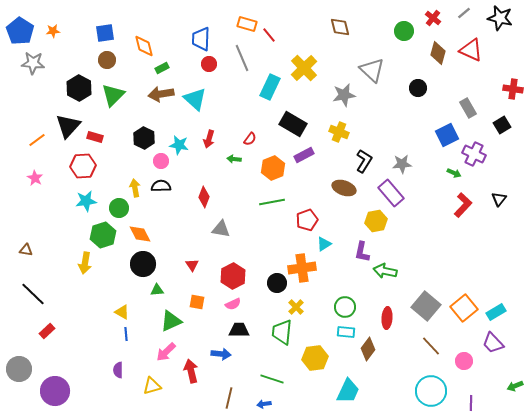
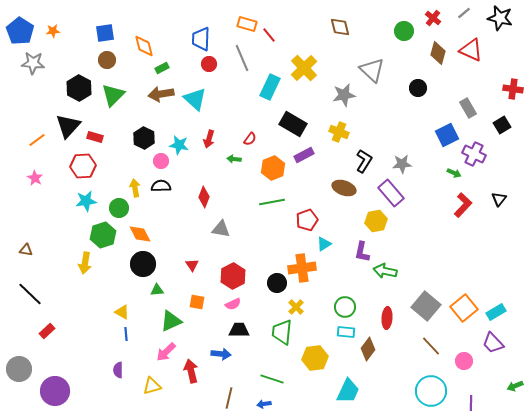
black line at (33, 294): moved 3 px left
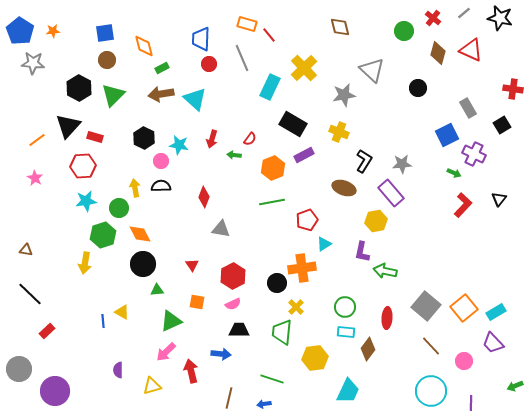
red arrow at (209, 139): moved 3 px right
green arrow at (234, 159): moved 4 px up
blue line at (126, 334): moved 23 px left, 13 px up
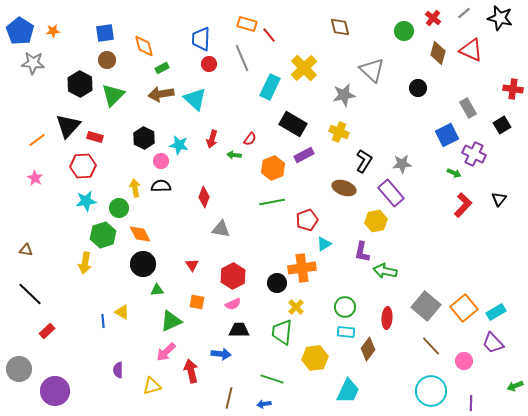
black hexagon at (79, 88): moved 1 px right, 4 px up
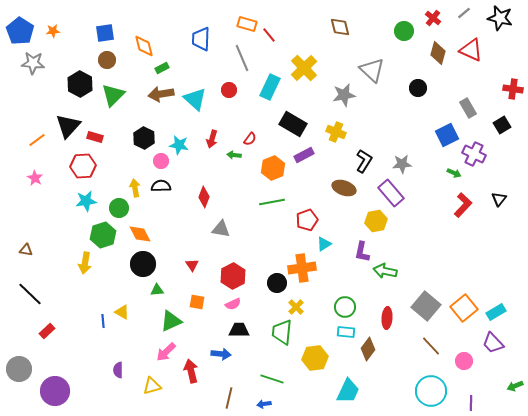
red circle at (209, 64): moved 20 px right, 26 px down
yellow cross at (339, 132): moved 3 px left
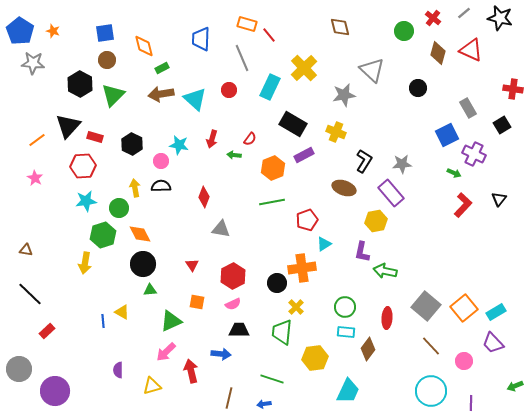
orange star at (53, 31): rotated 24 degrees clockwise
black hexagon at (144, 138): moved 12 px left, 6 px down
green triangle at (157, 290): moved 7 px left
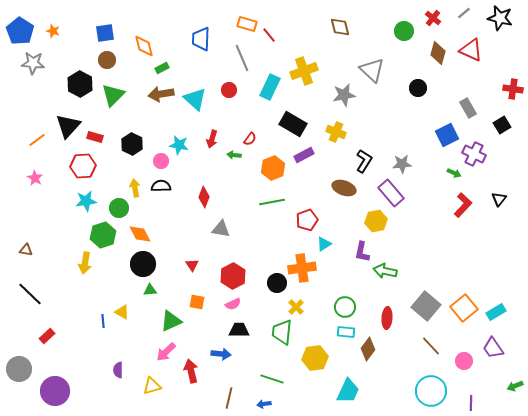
yellow cross at (304, 68): moved 3 px down; rotated 24 degrees clockwise
red rectangle at (47, 331): moved 5 px down
purple trapezoid at (493, 343): moved 5 px down; rotated 10 degrees clockwise
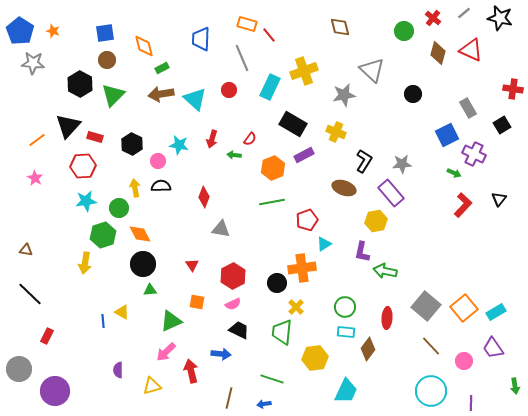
black circle at (418, 88): moved 5 px left, 6 px down
pink circle at (161, 161): moved 3 px left
black trapezoid at (239, 330): rotated 25 degrees clockwise
red rectangle at (47, 336): rotated 21 degrees counterclockwise
green arrow at (515, 386): rotated 77 degrees counterclockwise
cyan trapezoid at (348, 391): moved 2 px left
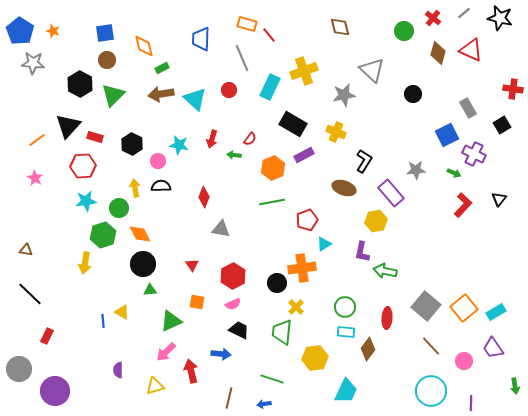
gray star at (402, 164): moved 14 px right, 6 px down
yellow triangle at (152, 386): moved 3 px right
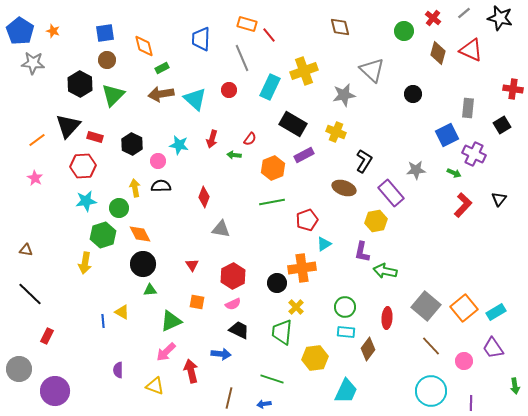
gray rectangle at (468, 108): rotated 36 degrees clockwise
yellow triangle at (155, 386): rotated 36 degrees clockwise
